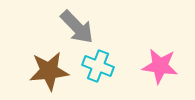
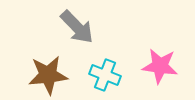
cyan cross: moved 7 px right, 9 px down
brown star: moved 1 px left, 4 px down
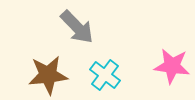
pink star: moved 12 px right
cyan cross: rotated 16 degrees clockwise
